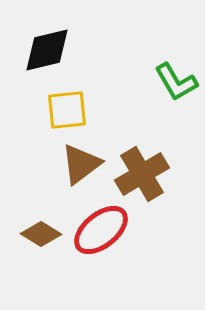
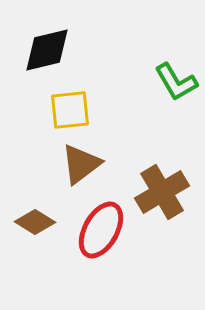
yellow square: moved 3 px right
brown cross: moved 20 px right, 18 px down
red ellipse: rotated 22 degrees counterclockwise
brown diamond: moved 6 px left, 12 px up
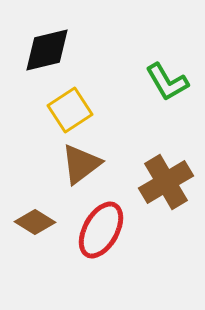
green L-shape: moved 9 px left
yellow square: rotated 27 degrees counterclockwise
brown cross: moved 4 px right, 10 px up
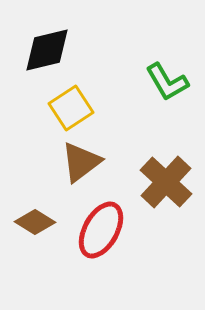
yellow square: moved 1 px right, 2 px up
brown triangle: moved 2 px up
brown cross: rotated 16 degrees counterclockwise
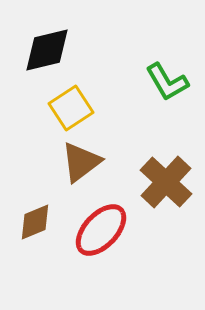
brown diamond: rotated 54 degrees counterclockwise
red ellipse: rotated 14 degrees clockwise
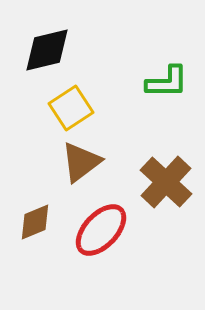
green L-shape: rotated 60 degrees counterclockwise
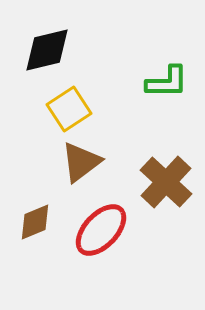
yellow square: moved 2 px left, 1 px down
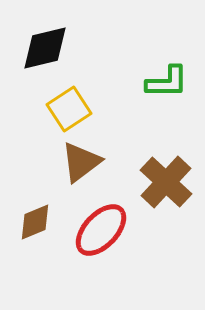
black diamond: moved 2 px left, 2 px up
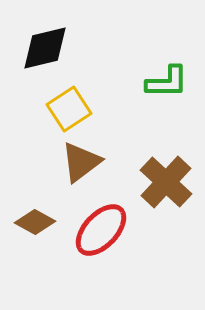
brown diamond: rotated 51 degrees clockwise
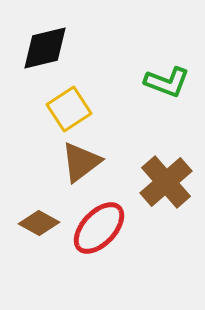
green L-shape: rotated 21 degrees clockwise
brown cross: rotated 6 degrees clockwise
brown diamond: moved 4 px right, 1 px down
red ellipse: moved 2 px left, 2 px up
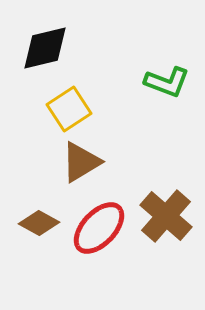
brown triangle: rotated 6 degrees clockwise
brown cross: moved 34 px down; rotated 8 degrees counterclockwise
